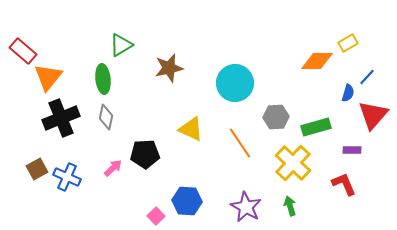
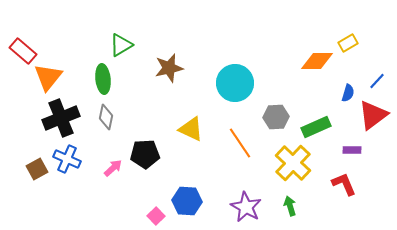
blue line: moved 10 px right, 4 px down
red triangle: rotated 12 degrees clockwise
green rectangle: rotated 8 degrees counterclockwise
blue cross: moved 18 px up
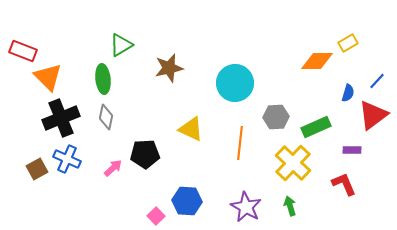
red rectangle: rotated 20 degrees counterclockwise
orange triangle: rotated 24 degrees counterclockwise
orange line: rotated 40 degrees clockwise
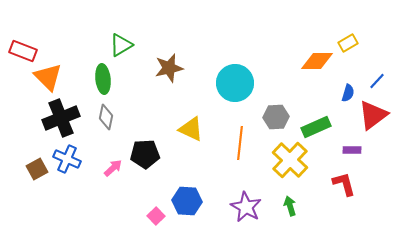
yellow cross: moved 3 px left, 3 px up
red L-shape: rotated 8 degrees clockwise
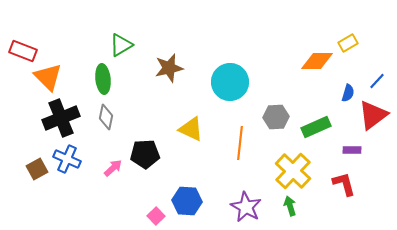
cyan circle: moved 5 px left, 1 px up
yellow cross: moved 3 px right, 11 px down
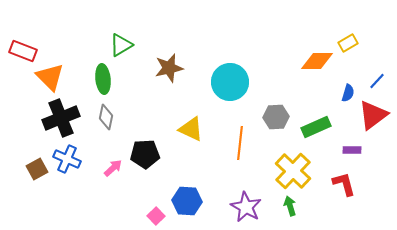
orange triangle: moved 2 px right
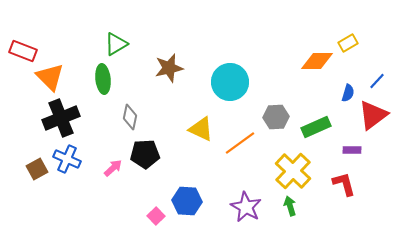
green triangle: moved 5 px left, 1 px up
gray diamond: moved 24 px right
yellow triangle: moved 10 px right
orange line: rotated 48 degrees clockwise
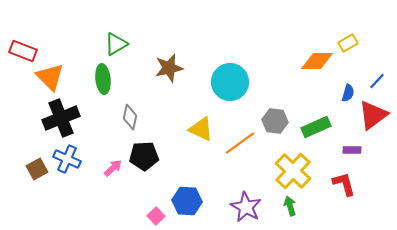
gray hexagon: moved 1 px left, 4 px down; rotated 10 degrees clockwise
black pentagon: moved 1 px left, 2 px down
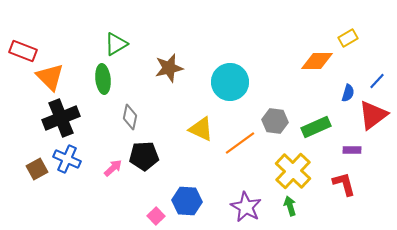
yellow rectangle: moved 5 px up
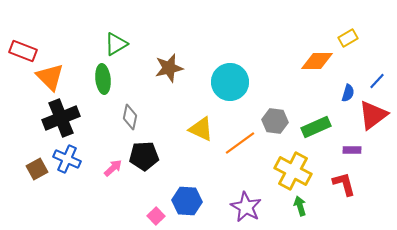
yellow cross: rotated 15 degrees counterclockwise
green arrow: moved 10 px right
